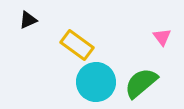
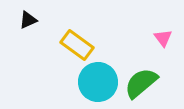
pink triangle: moved 1 px right, 1 px down
cyan circle: moved 2 px right
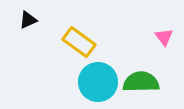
pink triangle: moved 1 px right, 1 px up
yellow rectangle: moved 2 px right, 3 px up
green semicircle: moved 1 px up; rotated 39 degrees clockwise
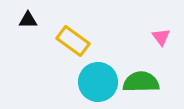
black triangle: rotated 24 degrees clockwise
pink triangle: moved 3 px left
yellow rectangle: moved 6 px left, 1 px up
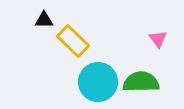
black triangle: moved 16 px right
pink triangle: moved 3 px left, 2 px down
yellow rectangle: rotated 8 degrees clockwise
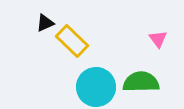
black triangle: moved 1 px right, 3 px down; rotated 24 degrees counterclockwise
yellow rectangle: moved 1 px left
cyan circle: moved 2 px left, 5 px down
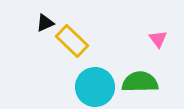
green semicircle: moved 1 px left
cyan circle: moved 1 px left
